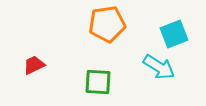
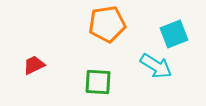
cyan arrow: moved 3 px left, 1 px up
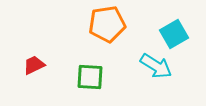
cyan square: rotated 8 degrees counterclockwise
green square: moved 8 px left, 5 px up
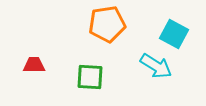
cyan square: rotated 32 degrees counterclockwise
red trapezoid: rotated 25 degrees clockwise
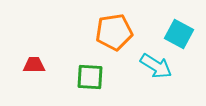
orange pentagon: moved 7 px right, 8 px down
cyan square: moved 5 px right
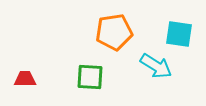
cyan square: rotated 20 degrees counterclockwise
red trapezoid: moved 9 px left, 14 px down
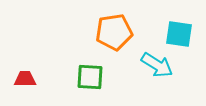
cyan arrow: moved 1 px right, 1 px up
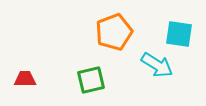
orange pentagon: rotated 12 degrees counterclockwise
green square: moved 1 px right, 3 px down; rotated 16 degrees counterclockwise
